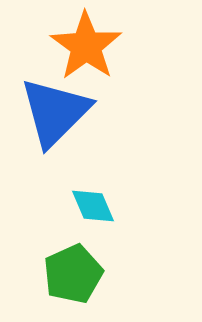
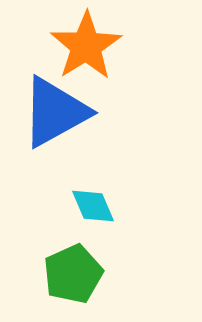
orange star: rotated 4 degrees clockwise
blue triangle: rotated 16 degrees clockwise
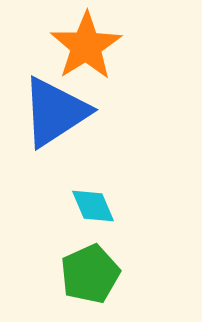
blue triangle: rotated 4 degrees counterclockwise
green pentagon: moved 17 px right
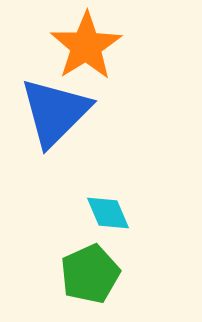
blue triangle: rotated 12 degrees counterclockwise
cyan diamond: moved 15 px right, 7 px down
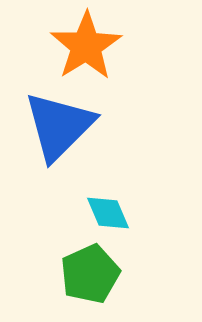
blue triangle: moved 4 px right, 14 px down
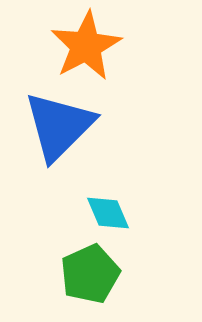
orange star: rotated 4 degrees clockwise
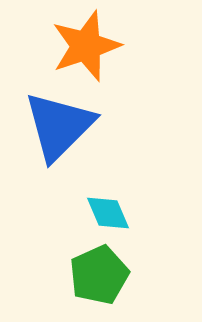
orange star: rotated 10 degrees clockwise
green pentagon: moved 9 px right, 1 px down
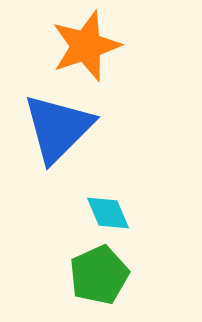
blue triangle: moved 1 px left, 2 px down
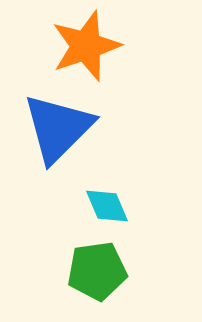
cyan diamond: moved 1 px left, 7 px up
green pentagon: moved 2 px left, 4 px up; rotated 16 degrees clockwise
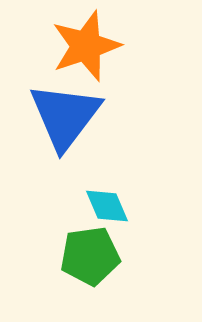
blue triangle: moved 7 px right, 12 px up; rotated 8 degrees counterclockwise
green pentagon: moved 7 px left, 15 px up
